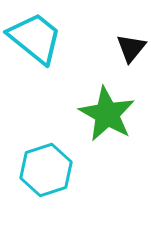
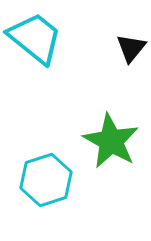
green star: moved 4 px right, 27 px down
cyan hexagon: moved 10 px down
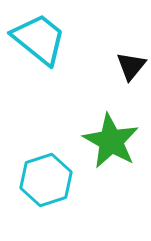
cyan trapezoid: moved 4 px right, 1 px down
black triangle: moved 18 px down
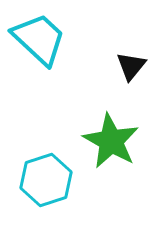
cyan trapezoid: rotated 4 degrees clockwise
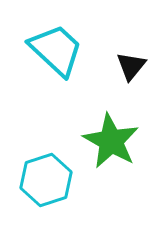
cyan trapezoid: moved 17 px right, 11 px down
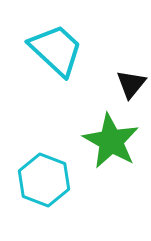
black triangle: moved 18 px down
cyan hexagon: moved 2 px left; rotated 21 degrees counterclockwise
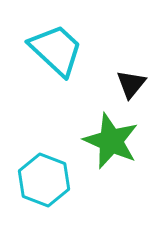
green star: rotated 6 degrees counterclockwise
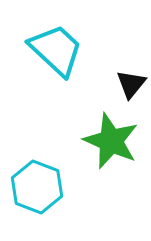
cyan hexagon: moved 7 px left, 7 px down
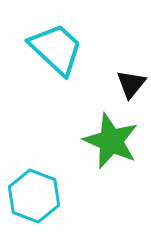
cyan trapezoid: moved 1 px up
cyan hexagon: moved 3 px left, 9 px down
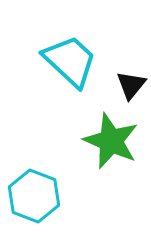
cyan trapezoid: moved 14 px right, 12 px down
black triangle: moved 1 px down
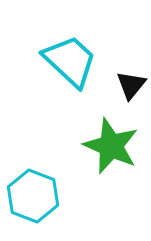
green star: moved 5 px down
cyan hexagon: moved 1 px left
